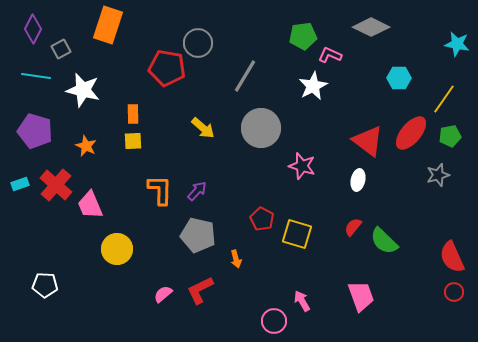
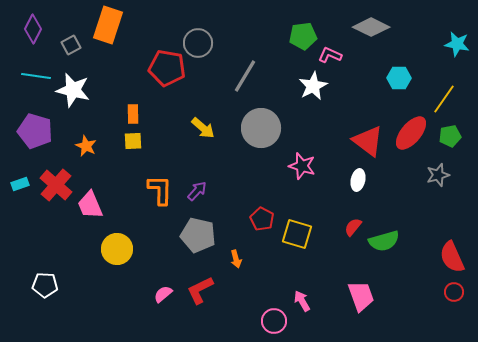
gray square at (61, 49): moved 10 px right, 4 px up
white star at (83, 90): moved 10 px left
green semicircle at (384, 241): rotated 60 degrees counterclockwise
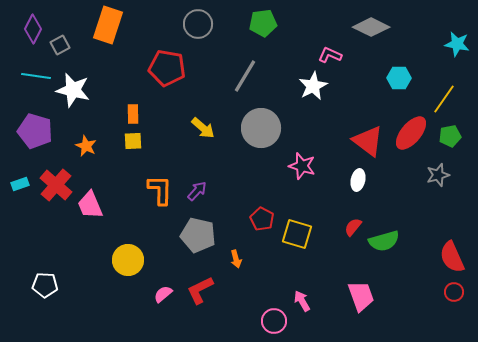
green pentagon at (303, 36): moved 40 px left, 13 px up
gray circle at (198, 43): moved 19 px up
gray square at (71, 45): moved 11 px left
yellow circle at (117, 249): moved 11 px right, 11 px down
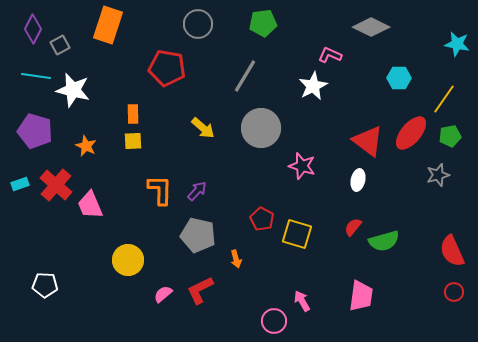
red semicircle at (452, 257): moved 6 px up
pink trapezoid at (361, 296): rotated 28 degrees clockwise
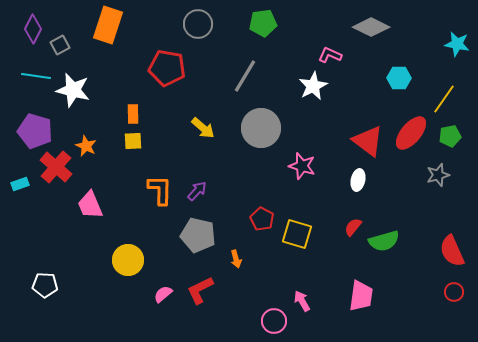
red cross at (56, 185): moved 18 px up
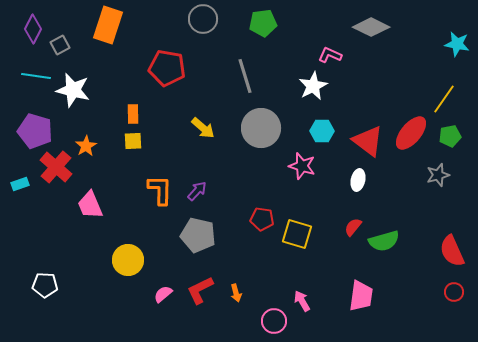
gray circle at (198, 24): moved 5 px right, 5 px up
gray line at (245, 76): rotated 48 degrees counterclockwise
cyan hexagon at (399, 78): moved 77 px left, 53 px down
orange star at (86, 146): rotated 15 degrees clockwise
red pentagon at (262, 219): rotated 20 degrees counterclockwise
orange arrow at (236, 259): moved 34 px down
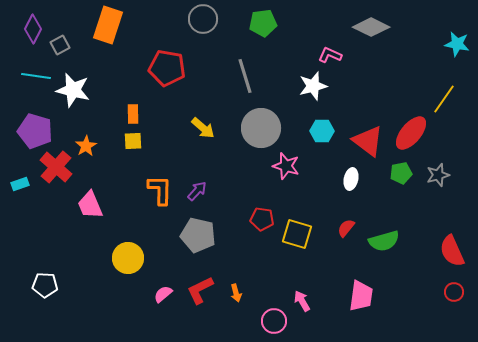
white star at (313, 86): rotated 12 degrees clockwise
green pentagon at (450, 136): moved 49 px left, 37 px down
pink star at (302, 166): moved 16 px left
white ellipse at (358, 180): moved 7 px left, 1 px up
red semicircle at (353, 227): moved 7 px left, 1 px down
yellow circle at (128, 260): moved 2 px up
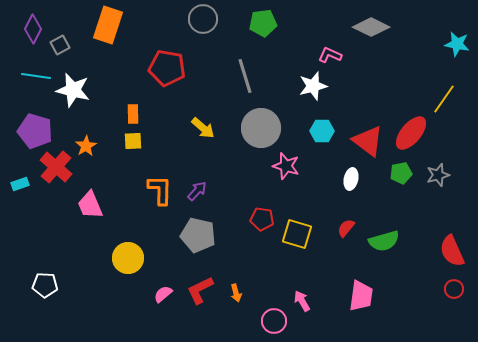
red circle at (454, 292): moved 3 px up
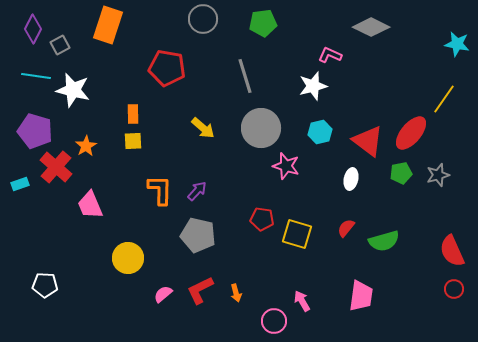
cyan hexagon at (322, 131): moved 2 px left, 1 px down; rotated 15 degrees counterclockwise
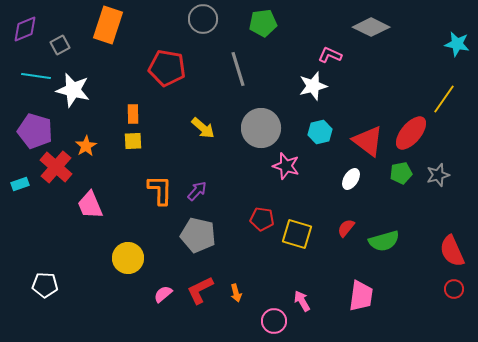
purple diamond at (33, 29): moved 8 px left; rotated 40 degrees clockwise
gray line at (245, 76): moved 7 px left, 7 px up
white ellipse at (351, 179): rotated 20 degrees clockwise
